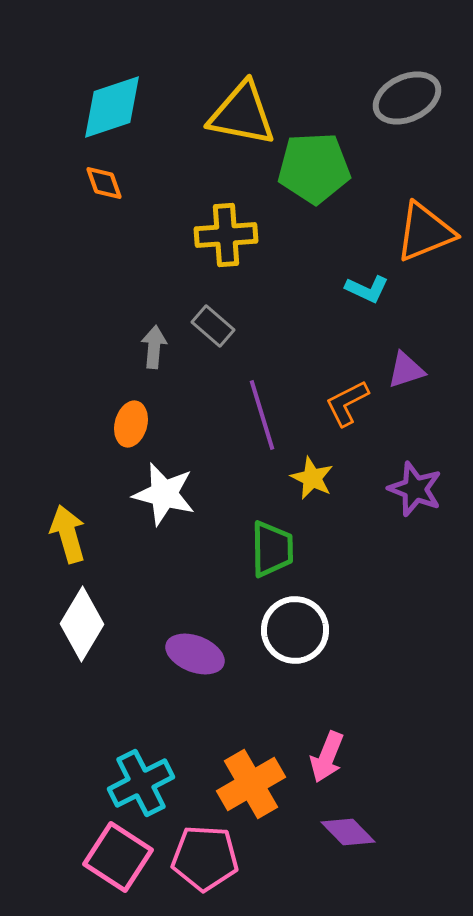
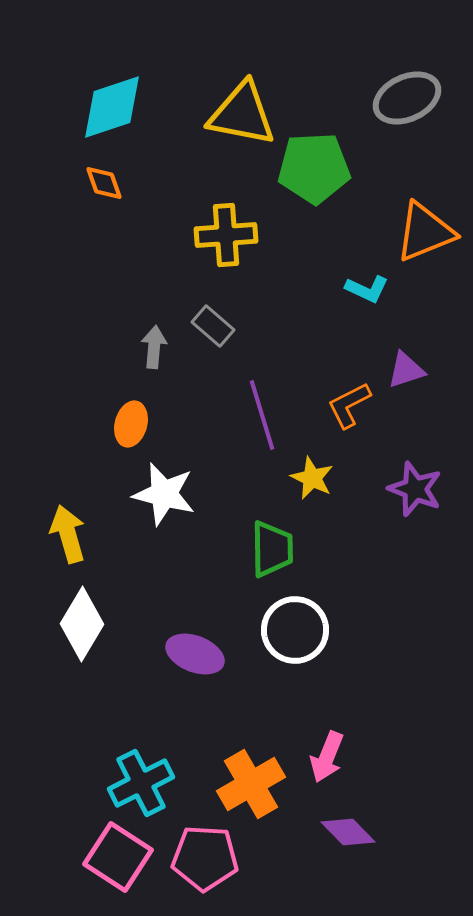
orange L-shape: moved 2 px right, 2 px down
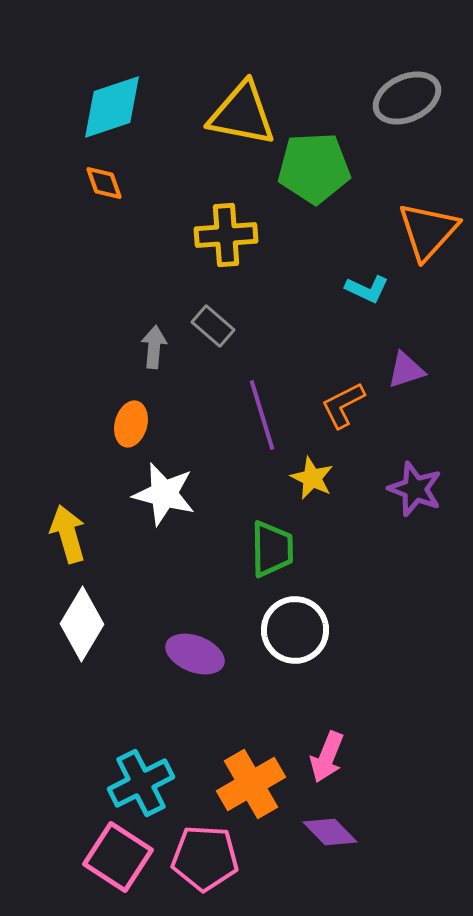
orange triangle: moved 3 px right, 1 px up; rotated 26 degrees counterclockwise
orange L-shape: moved 6 px left
purple diamond: moved 18 px left
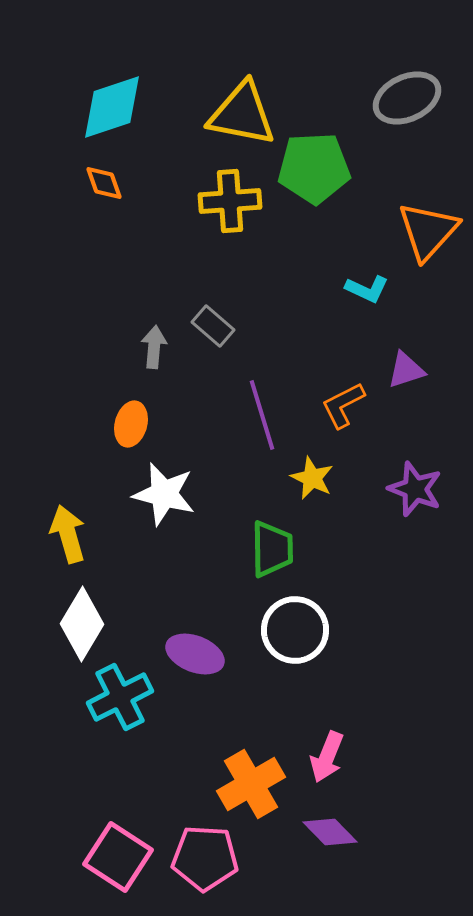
yellow cross: moved 4 px right, 34 px up
cyan cross: moved 21 px left, 86 px up
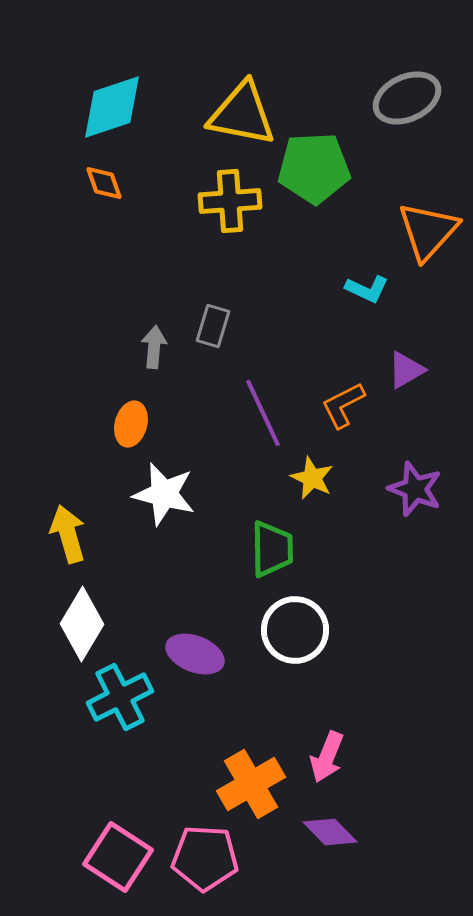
gray rectangle: rotated 66 degrees clockwise
purple triangle: rotated 12 degrees counterclockwise
purple line: moved 1 px right, 2 px up; rotated 8 degrees counterclockwise
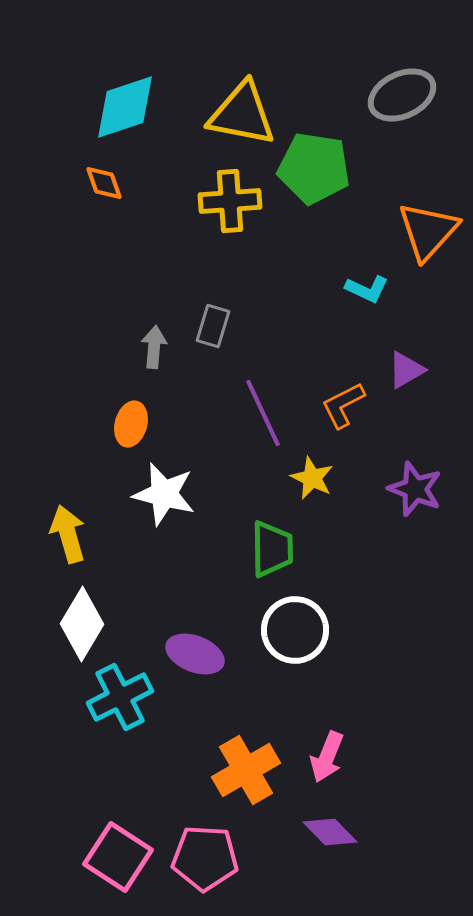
gray ellipse: moved 5 px left, 3 px up
cyan diamond: moved 13 px right
green pentagon: rotated 12 degrees clockwise
orange cross: moved 5 px left, 14 px up
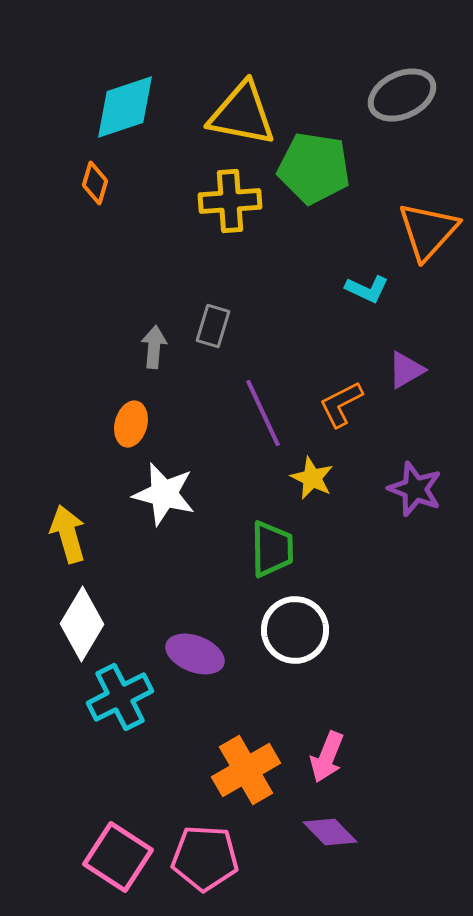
orange diamond: moved 9 px left; rotated 36 degrees clockwise
orange L-shape: moved 2 px left, 1 px up
